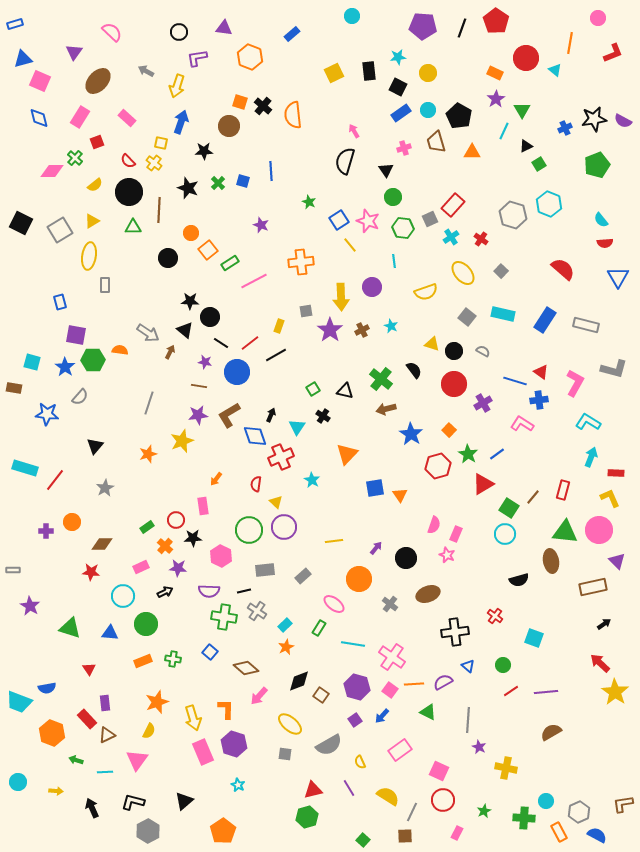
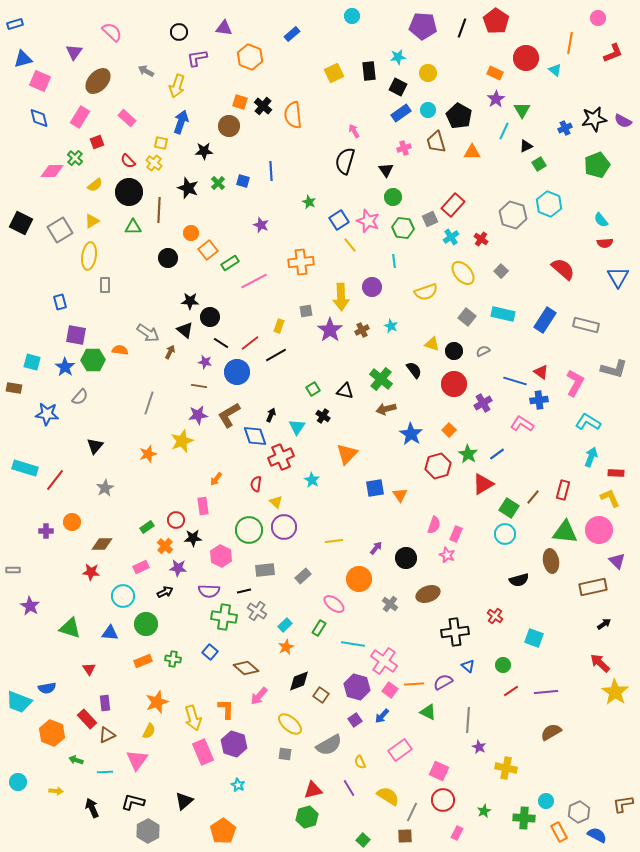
gray semicircle at (483, 351): rotated 56 degrees counterclockwise
pink cross at (392, 657): moved 8 px left, 4 px down
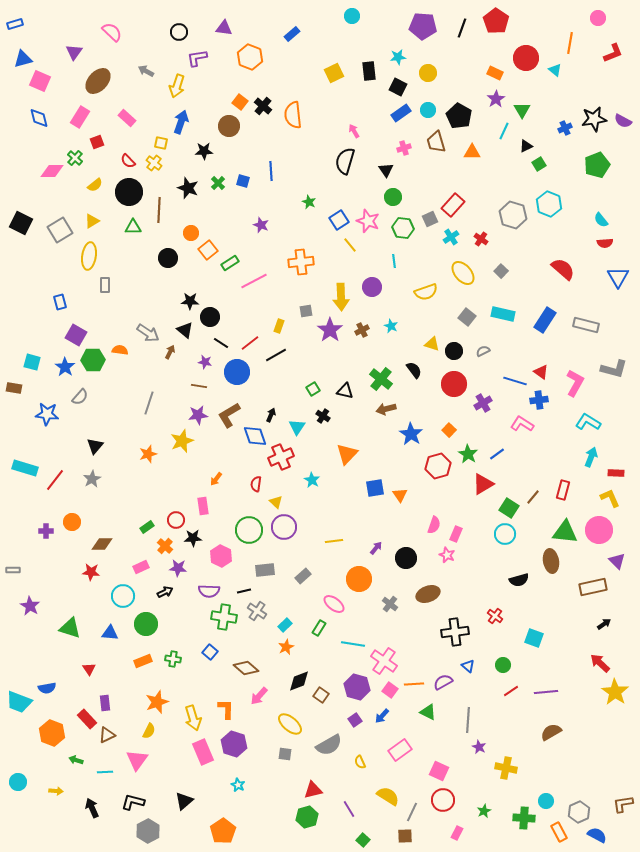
orange square at (240, 102): rotated 21 degrees clockwise
purple square at (76, 335): rotated 20 degrees clockwise
gray star at (105, 488): moved 13 px left, 9 px up
purple line at (349, 788): moved 21 px down
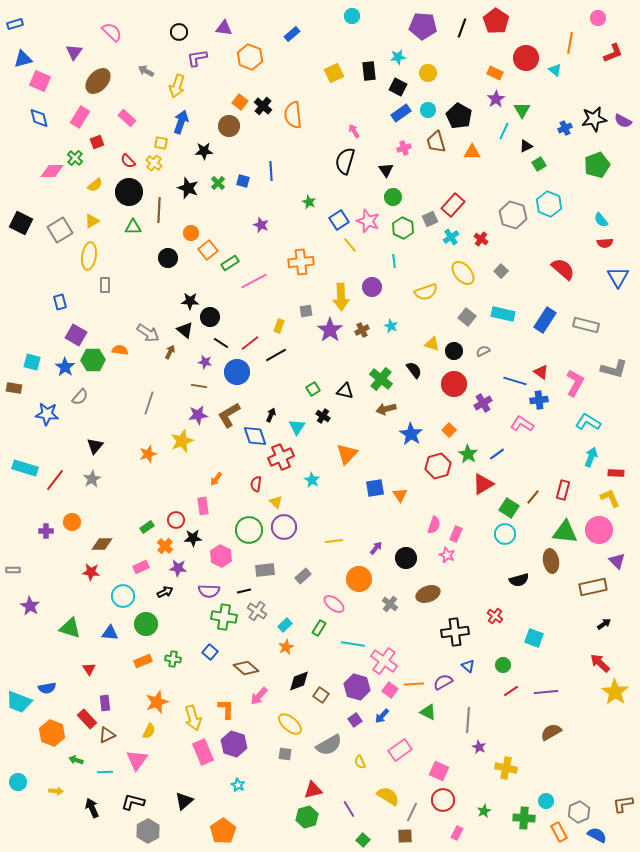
green hexagon at (403, 228): rotated 20 degrees clockwise
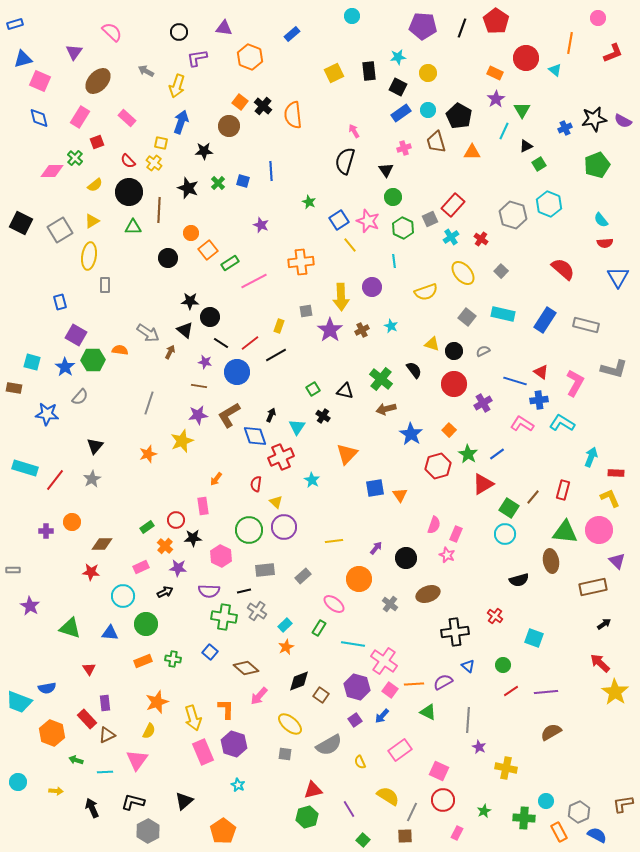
cyan L-shape at (588, 422): moved 26 px left, 1 px down
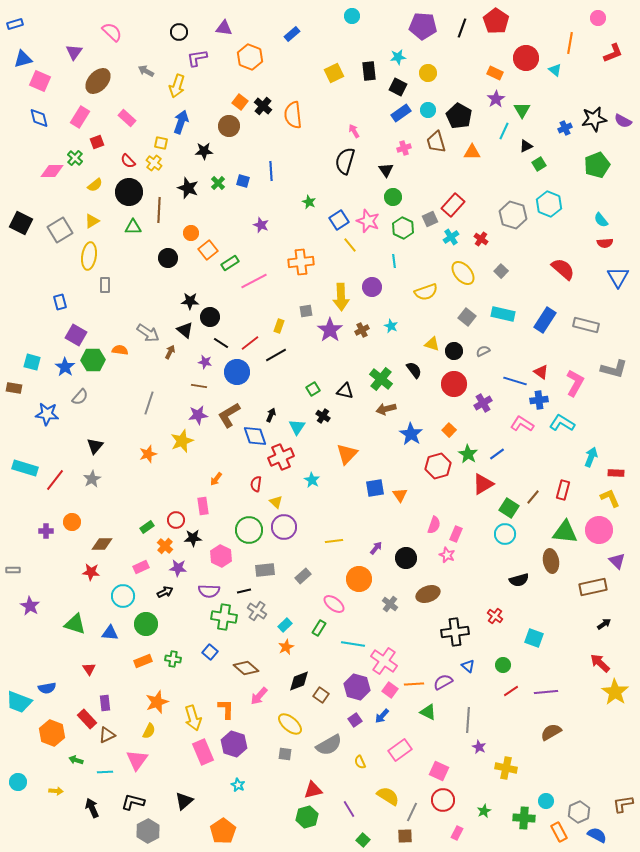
green triangle at (70, 628): moved 5 px right, 4 px up
